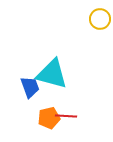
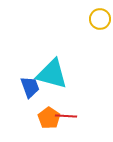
orange pentagon: rotated 25 degrees counterclockwise
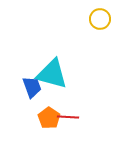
blue trapezoid: moved 2 px right
red line: moved 2 px right, 1 px down
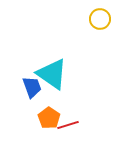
cyan triangle: rotated 20 degrees clockwise
red line: moved 8 px down; rotated 20 degrees counterclockwise
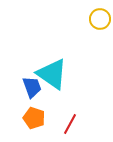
orange pentagon: moved 15 px left; rotated 15 degrees counterclockwise
red line: moved 2 px right, 1 px up; rotated 45 degrees counterclockwise
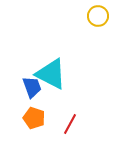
yellow circle: moved 2 px left, 3 px up
cyan triangle: moved 1 px left; rotated 8 degrees counterclockwise
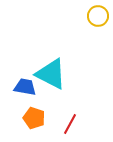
blue trapezoid: moved 7 px left; rotated 60 degrees counterclockwise
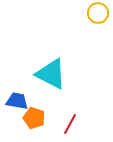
yellow circle: moved 3 px up
blue trapezoid: moved 8 px left, 14 px down
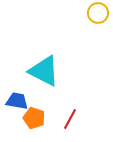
cyan triangle: moved 7 px left, 3 px up
red line: moved 5 px up
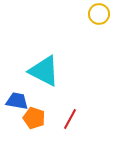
yellow circle: moved 1 px right, 1 px down
